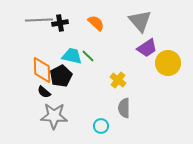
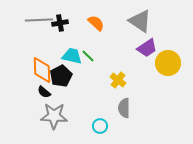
gray triangle: rotated 15 degrees counterclockwise
cyan circle: moved 1 px left
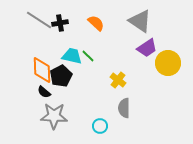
gray line: rotated 36 degrees clockwise
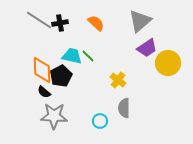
gray triangle: rotated 45 degrees clockwise
cyan circle: moved 5 px up
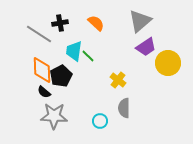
gray line: moved 14 px down
purple trapezoid: moved 1 px left, 1 px up
cyan trapezoid: moved 2 px right, 5 px up; rotated 95 degrees counterclockwise
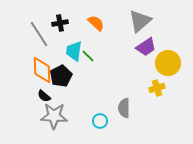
gray line: rotated 24 degrees clockwise
yellow cross: moved 39 px right, 8 px down; rotated 35 degrees clockwise
black semicircle: moved 4 px down
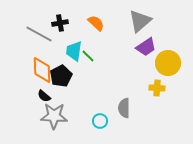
gray line: rotated 28 degrees counterclockwise
yellow cross: rotated 21 degrees clockwise
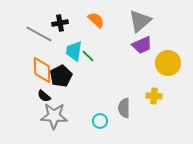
orange semicircle: moved 3 px up
purple trapezoid: moved 4 px left, 2 px up; rotated 10 degrees clockwise
yellow cross: moved 3 px left, 8 px down
